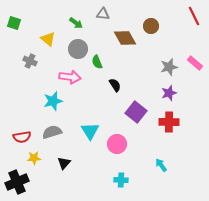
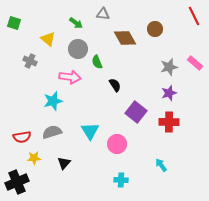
brown circle: moved 4 px right, 3 px down
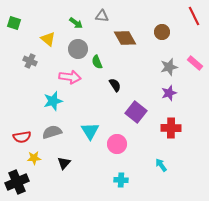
gray triangle: moved 1 px left, 2 px down
brown circle: moved 7 px right, 3 px down
red cross: moved 2 px right, 6 px down
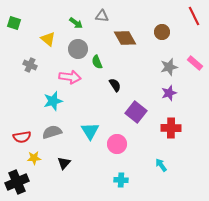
gray cross: moved 4 px down
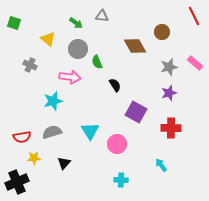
brown diamond: moved 10 px right, 8 px down
purple square: rotated 10 degrees counterclockwise
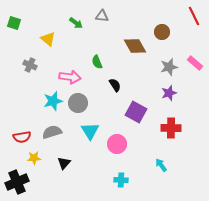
gray circle: moved 54 px down
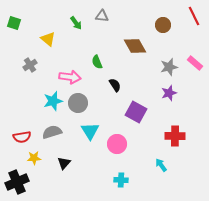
green arrow: rotated 16 degrees clockwise
brown circle: moved 1 px right, 7 px up
gray cross: rotated 32 degrees clockwise
red cross: moved 4 px right, 8 px down
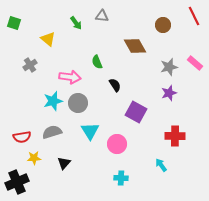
cyan cross: moved 2 px up
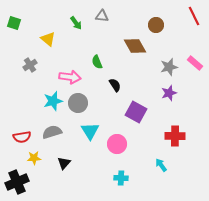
brown circle: moved 7 px left
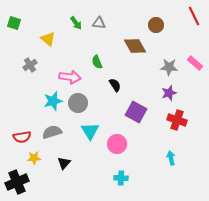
gray triangle: moved 3 px left, 7 px down
gray star: rotated 18 degrees clockwise
red cross: moved 2 px right, 16 px up; rotated 18 degrees clockwise
cyan arrow: moved 10 px right, 7 px up; rotated 24 degrees clockwise
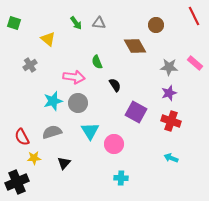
pink arrow: moved 4 px right
red cross: moved 6 px left, 1 px down
red semicircle: rotated 72 degrees clockwise
pink circle: moved 3 px left
cyan arrow: rotated 56 degrees counterclockwise
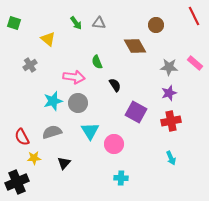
red cross: rotated 30 degrees counterclockwise
cyan arrow: rotated 136 degrees counterclockwise
